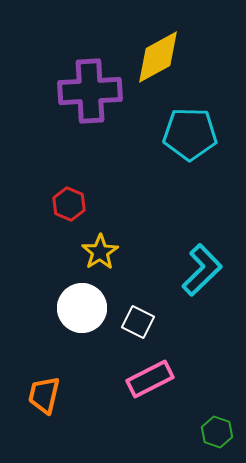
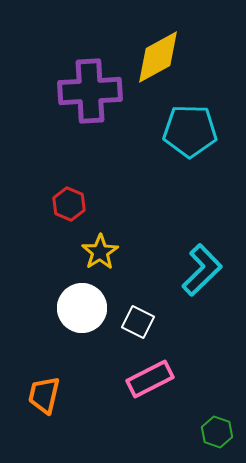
cyan pentagon: moved 3 px up
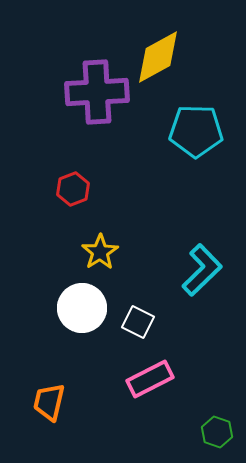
purple cross: moved 7 px right, 1 px down
cyan pentagon: moved 6 px right
red hexagon: moved 4 px right, 15 px up; rotated 16 degrees clockwise
orange trapezoid: moved 5 px right, 7 px down
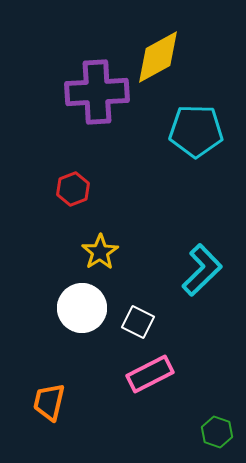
pink rectangle: moved 5 px up
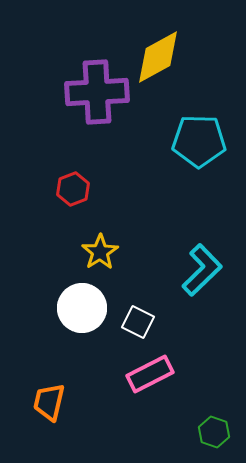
cyan pentagon: moved 3 px right, 10 px down
green hexagon: moved 3 px left
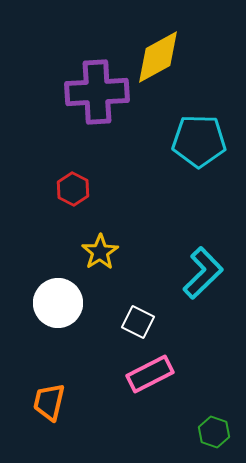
red hexagon: rotated 12 degrees counterclockwise
cyan L-shape: moved 1 px right, 3 px down
white circle: moved 24 px left, 5 px up
